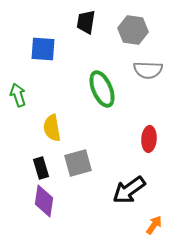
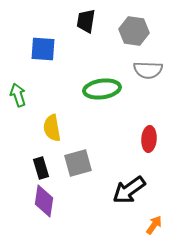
black trapezoid: moved 1 px up
gray hexagon: moved 1 px right, 1 px down
green ellipse: rotated 75 degrees counterclockwise
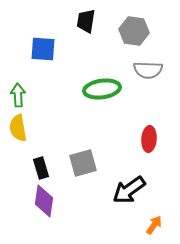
green arrow: rotated 15 degrees clockwise
yellow semicircle: moved 34 px left
gray square: moved 5 px right
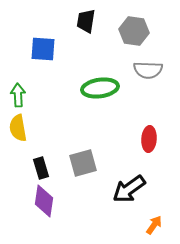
green ellipse: moved 2 px left, 1 px up
black arrow: moved 1 px up
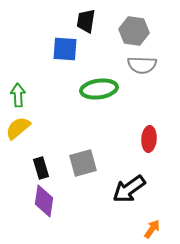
blue square: moved 22 px right
gray semicircle: moved 6 px left, 5 px up
green ellipse: moved 1 px left, 1 px down
yellow semicircle: rotated 60 degrees clockwise
orange arrow: moved 2 px left, 4 px down
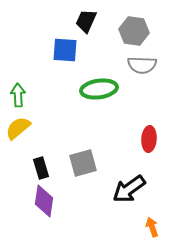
black trapezoid: rotated 15 degrees clockwise
blue square: moved 1 px down
orange arrow: moved 2 px up; rotated 54 degrees counterclockwise
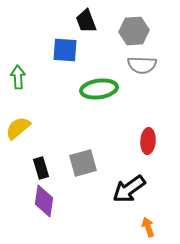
black trapezoid: rotated 45 degrees counterclockwise
gray hexagon: rotated 12 degrees counterclockwise
green arrow: moved 18 px up
red ellipse: moved 1 px left, 2 px down
orange arrow: moved 4 px left
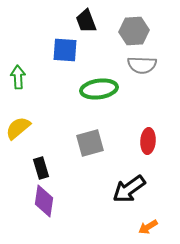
gray square: moved 7 px right, 20 px up
orange arrow: rotated 102 degrees counterclockwise
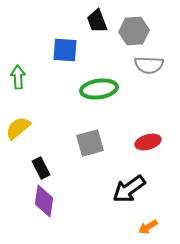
black trapezoid: moved 11 px right
gray semicircle: moved 7 px right
red ellipse: moved 1 px down; rotated 70 degrees clockwise
black rectangle: rotated 10 degrees counterclockwise
